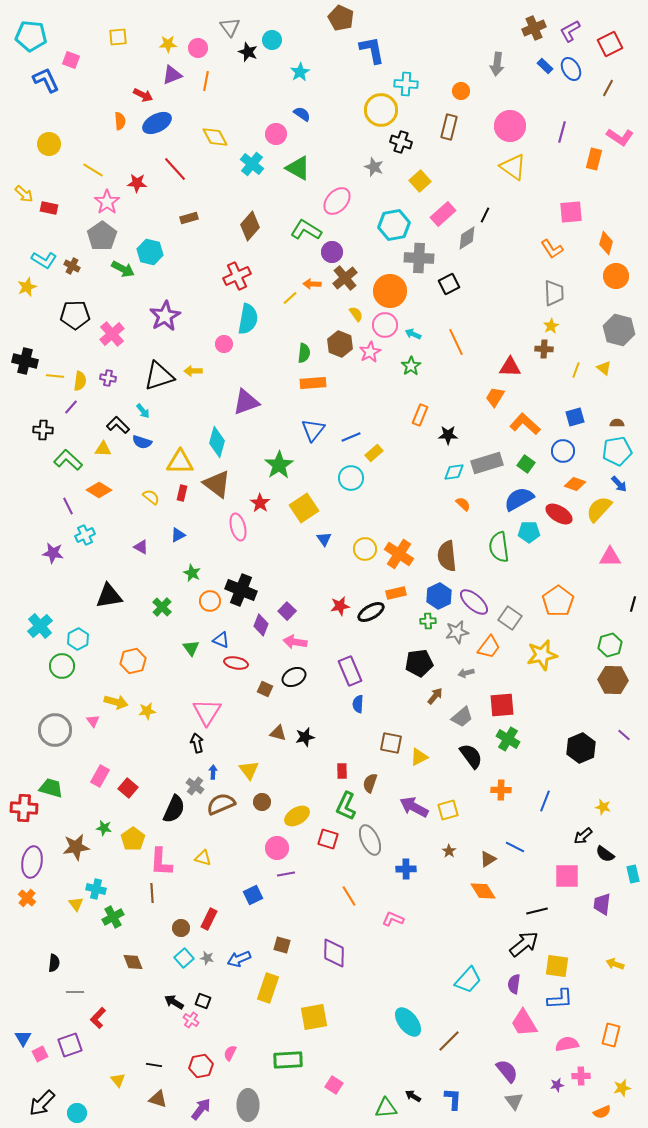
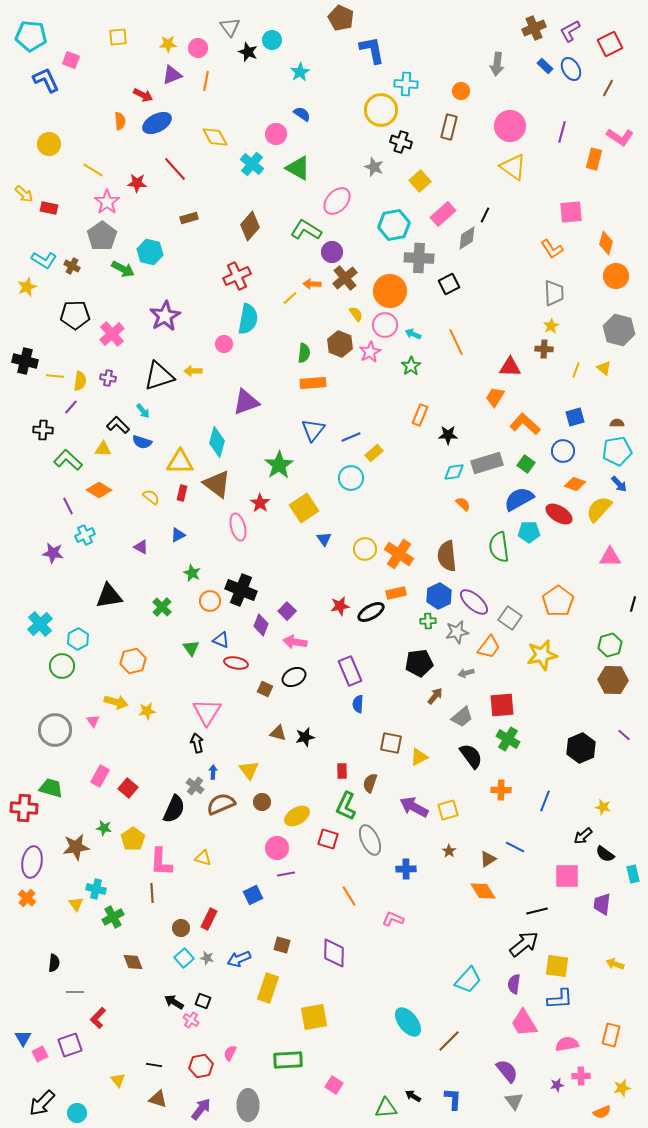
cyan cross at (40, 626): moved 2 px up
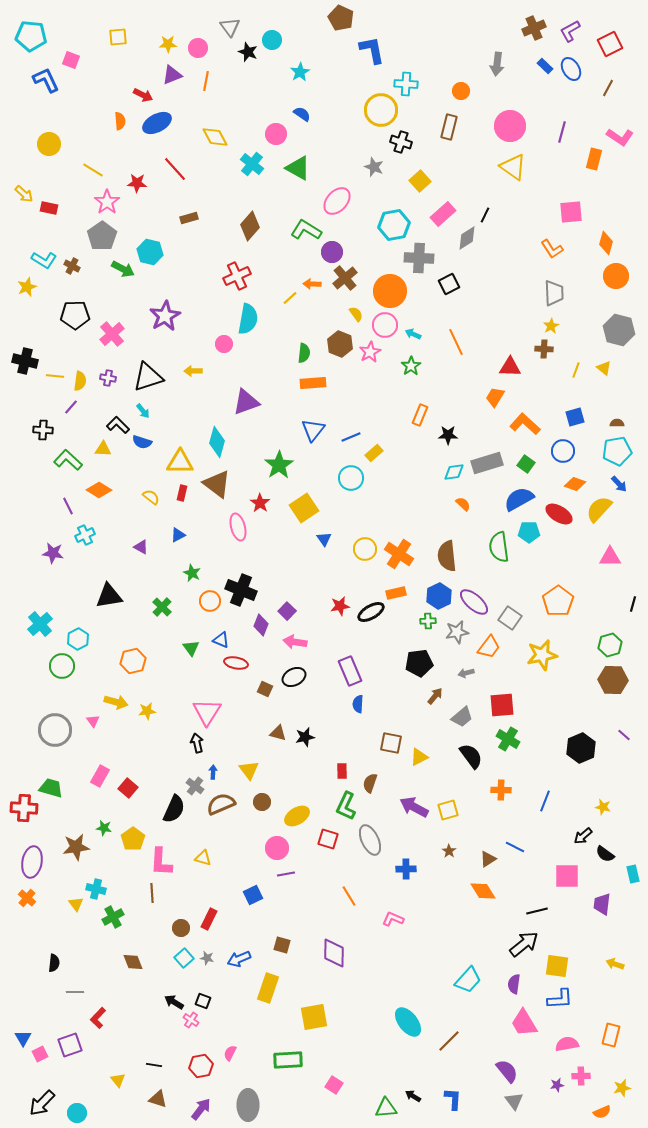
black triangle at (159, 376): moved 11 px left, 1 px down
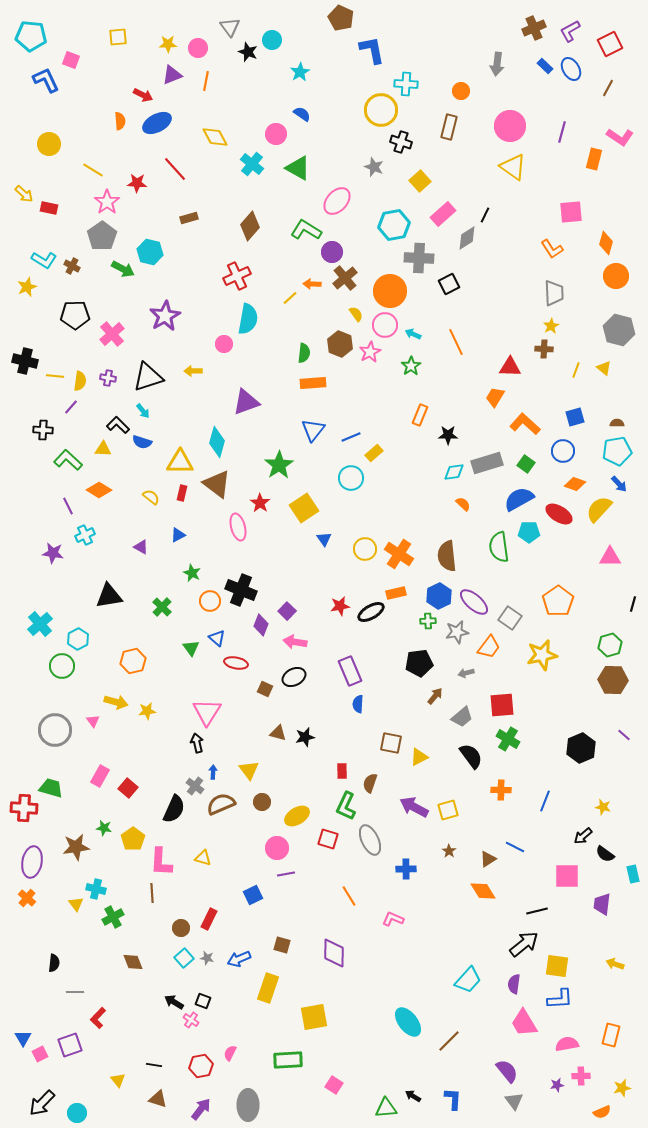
blue triangle at (221, 640): moved 4 px left, 2 px up; rotated 18 degrees clockwise
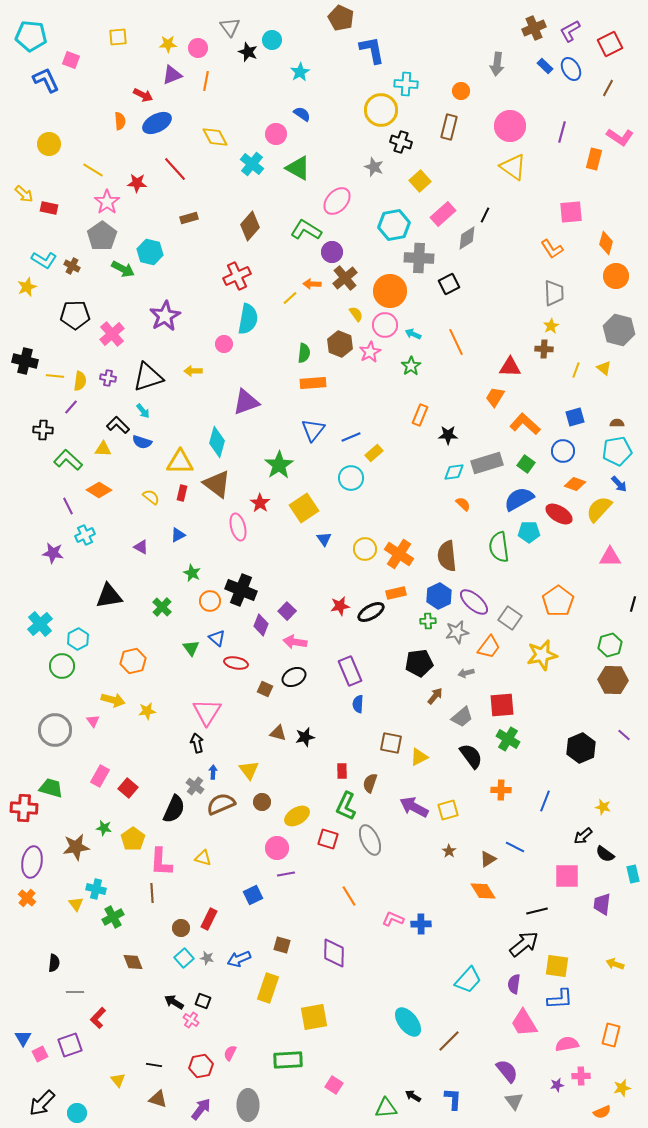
yellow arrow at (116, 702): moved 3 px left, 2 px up
blue cross at (406, 869): moved 15 px right, 55 px down
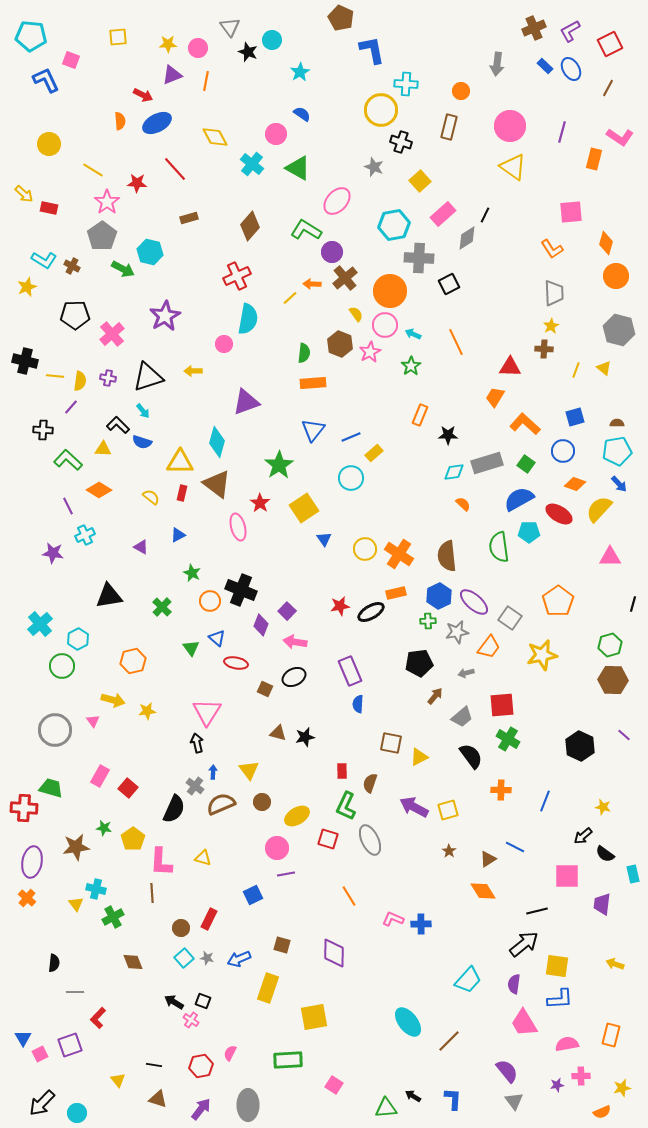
black hexagon at (581, 748): moved 1 px left, 2 px up; rotated 12 degrees counterclockwise
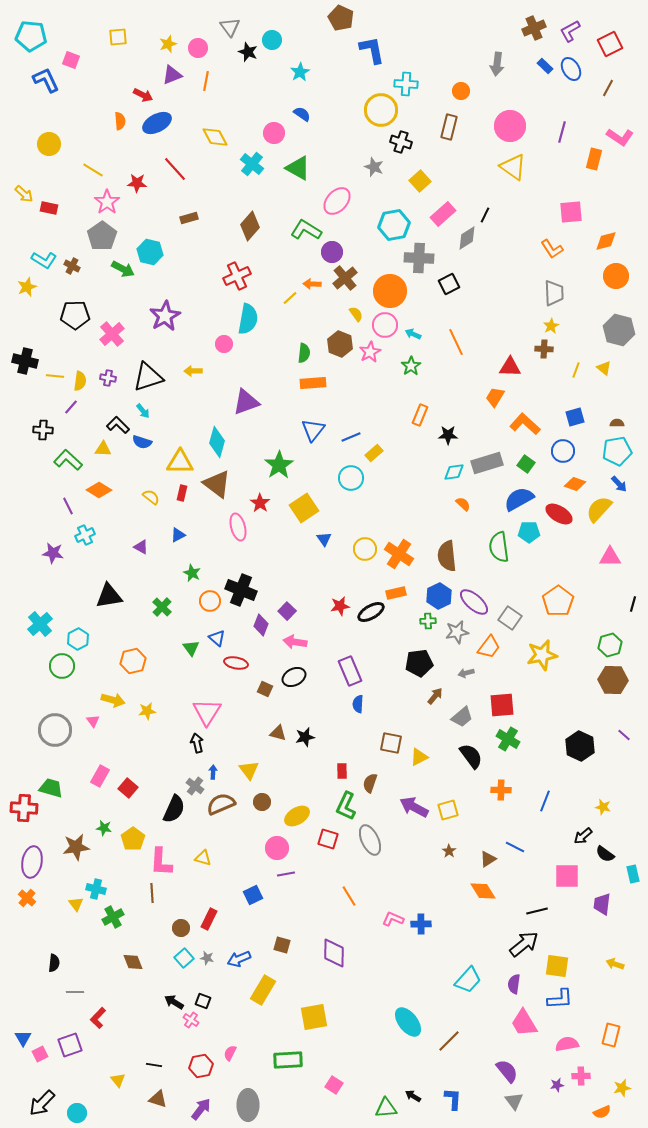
yellow star at (168, 44): rotated 18 degrees counterclockwise
pink circle at (276, 134): moved 2 px left, 1 px up
orange diamond at (606, 243): moved 2 px up; rotated 60 degrees clockwise
yellow rectangle at (268, 988): moved 5 px left, 2 px down; rotated 12 degrees clockwise
